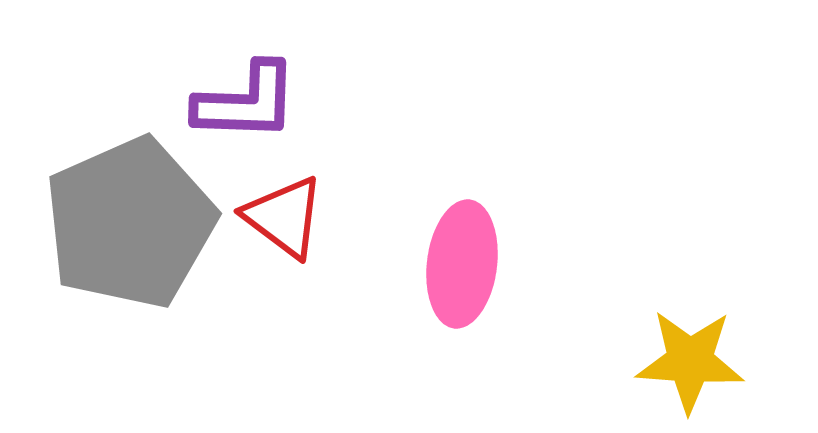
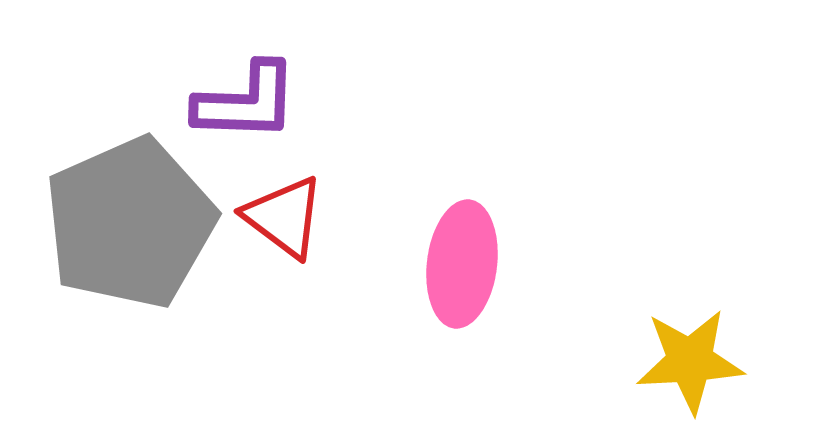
yellow star: rotated 7 degrees counterclockwise
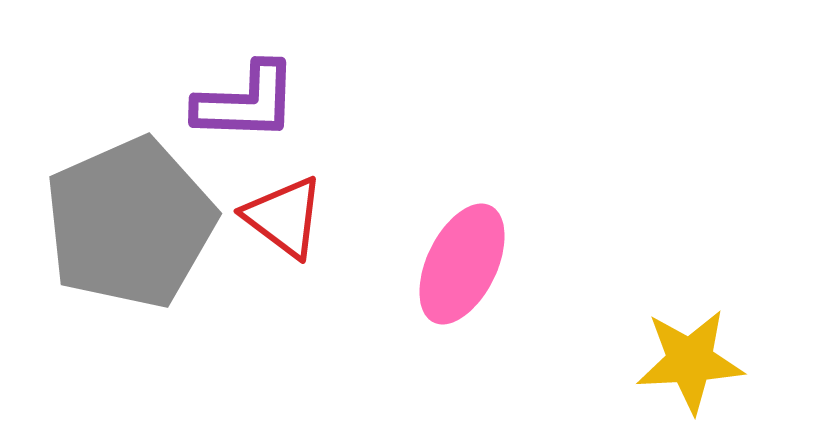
pink ellipse: rotated 19 degrees clockwise
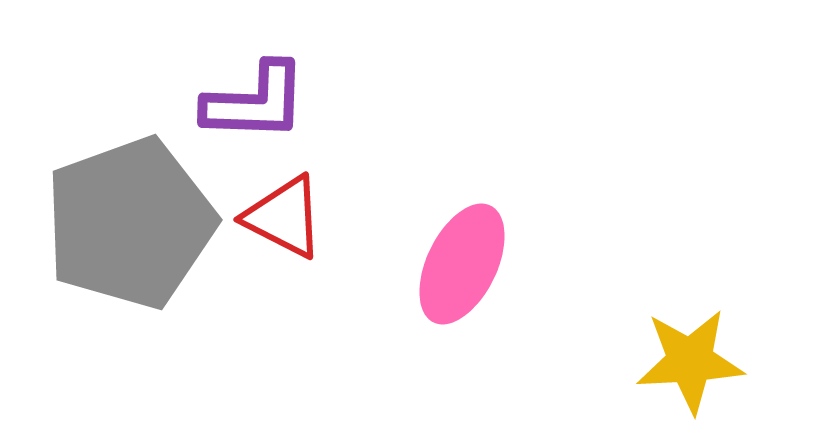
purple L-shape: moved 9 px right
red triangle: rotated 10 degrees counterclockwise
gray pentagon: rotated 4 degrees clockwise
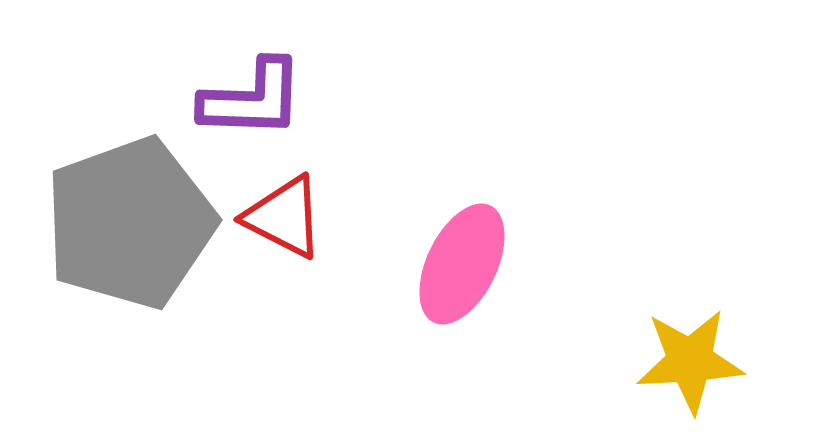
purple L-shape: moved 3 px left, 3 px up
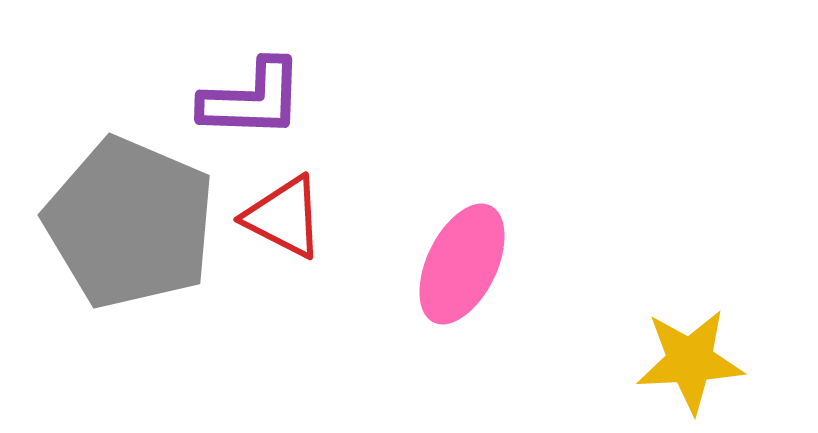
gray pentagon: rotated 29 degrees counterclockwise
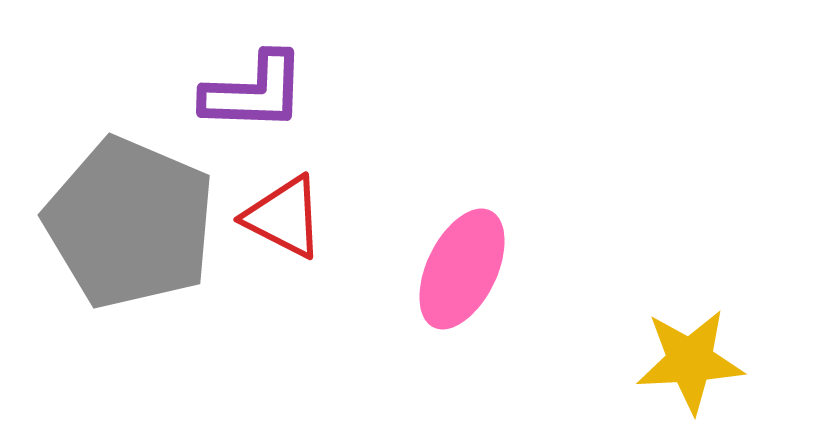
purple L-shape: moved 2 px right, 7 px up
pink ellipse: moved 5 px down
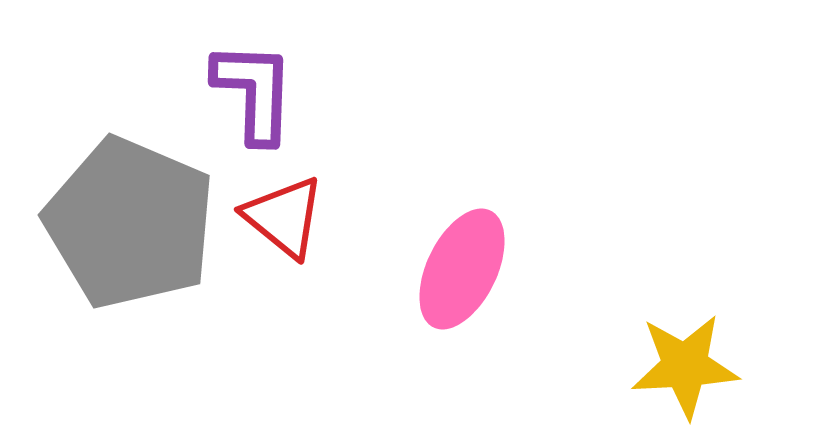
purple L-shape: rotated 90 degrees counterclockwise
red triangle: rotated 12 degrees clockwise
yellow star: moved 5 px left, 5 px down
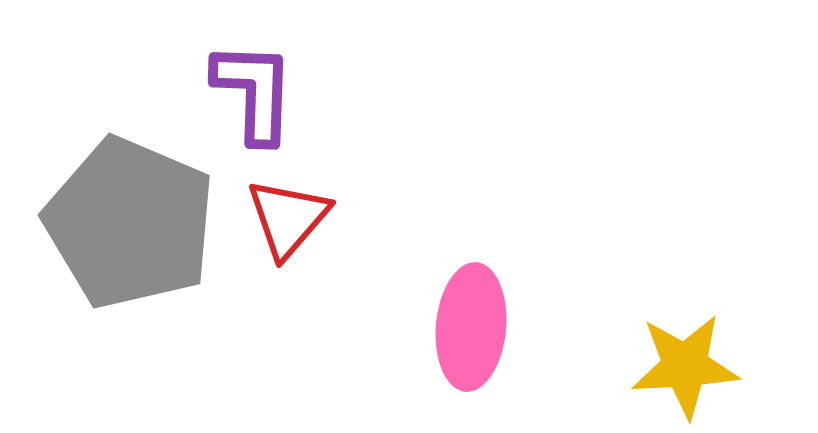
red triangle: moved 4 px right, 1 px down; rotated 32 degrees clockwise
pink ellipse: moved 9 px right, 58 px down; rotated 21 degrees counterclockwise
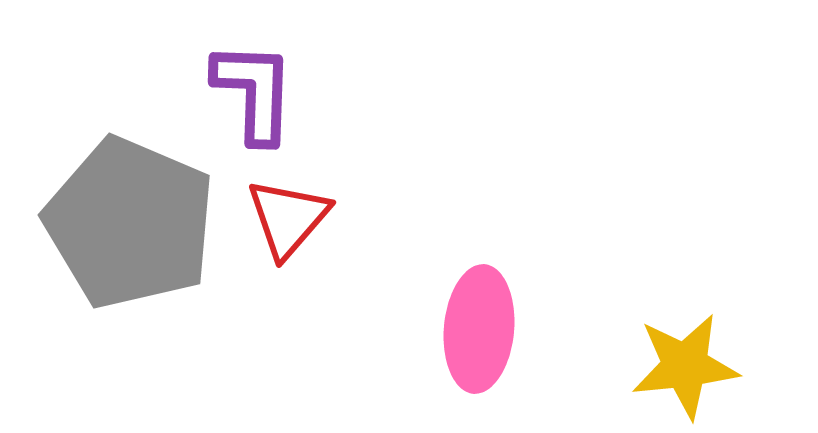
pink ellipse: moved 8 px right, 2 px down
yellow star: rotated 3 degrees counterclockwise
